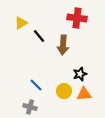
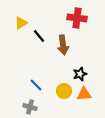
brown arrow: rotated 12 degrees counterclockwise
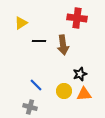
black line: moved 5 px down; rotated 48 degrees counterclockwise
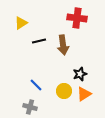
black line: rotated 16 degrees counterclockwise
orange triangle: rotated 28 degrees counterclockwise
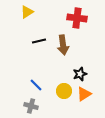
yellow triangle: moved 6 px right, 11 px up
gray cross: moved 1 px right, 1 px up
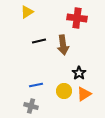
black star: moved 1 px left, 1 px up; rotated 16 degrees counterclockwise
blue line: rotated 56 degrees counterclockwise
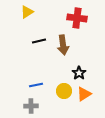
gray cross: rotated 16 degrees counterclockwise
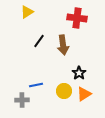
black line: rotated 40 degrees counterclockwise
gray cross: moved 9 px left, 6 px up
